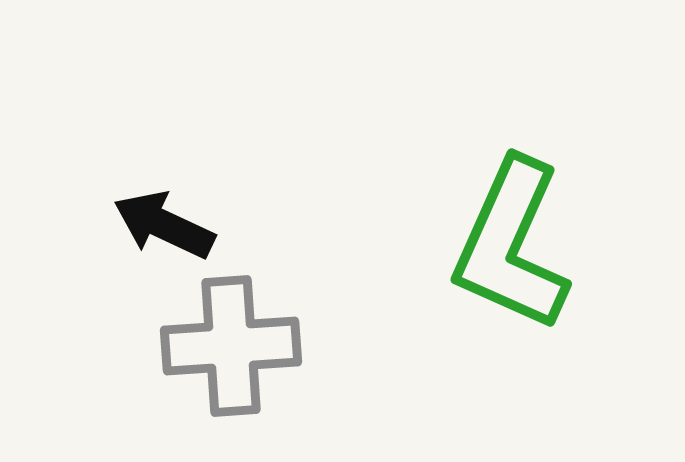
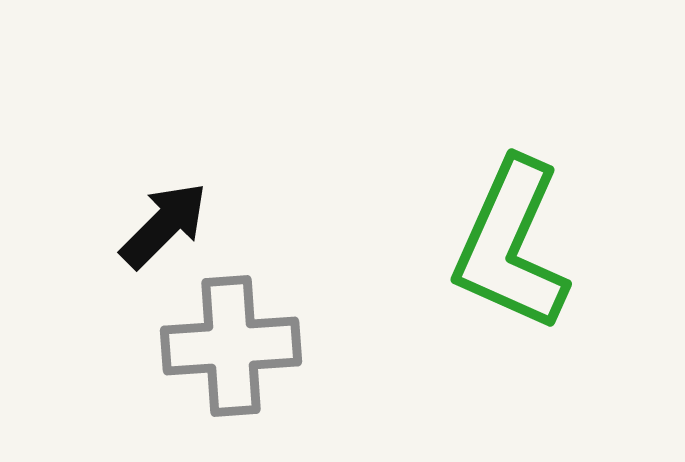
black arrow: rotated 110 degrees clockwise
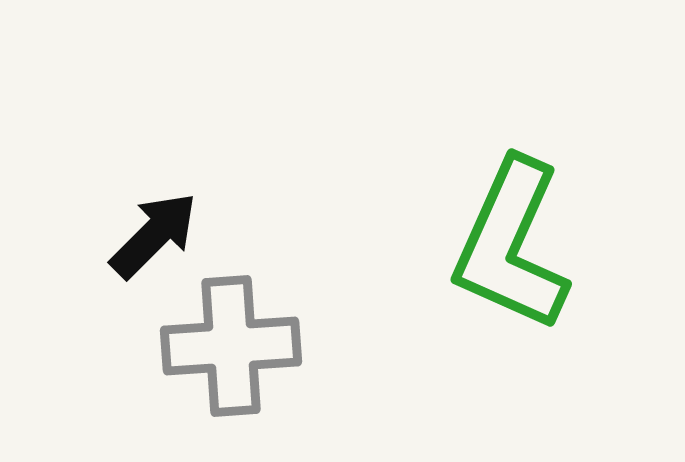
black arrow: moved 10 px left, 10 px down
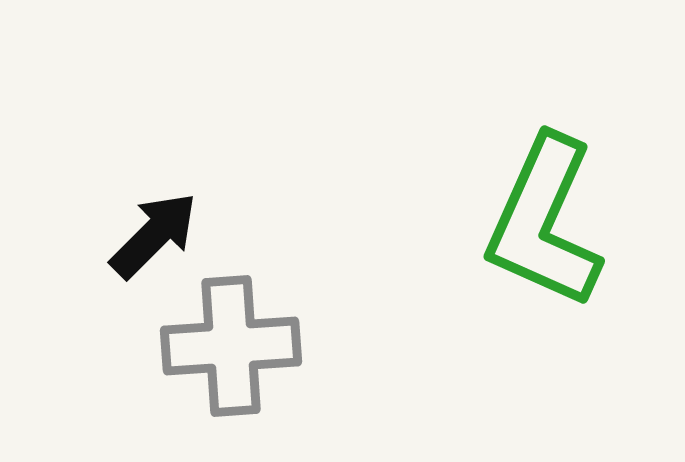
green L-shape: moved 33 px right, 23 px up
